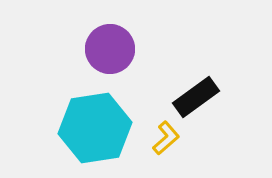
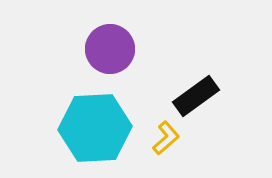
black rectangle: moved 1 px up
cyan hexagon: rotated 6 degrees clockwise
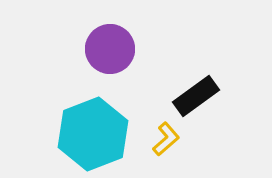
cyan hexagon: moved 2 px left, 6 px down; rotated 18 degrees counterclockwise
yellow L-shape: moved 1 px down
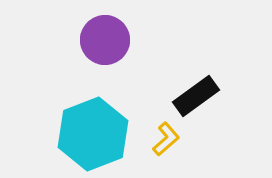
purple circle: moved 5 px left, 9 px up
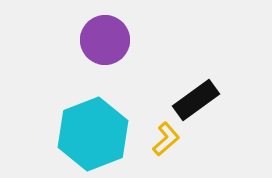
black rectangle: moved 4 px down
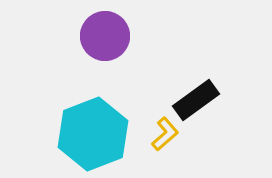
purple circle: moved 4 px up
yellow L-shape: moved 1 px left, 5 px up
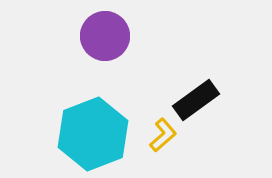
yellow L-shape: moved 2 px left, 1 px down
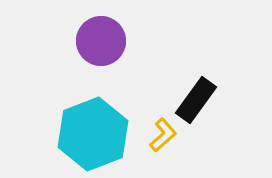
purple circle: moved 4 px left, 5 px down
black rectangle: rotated 18 degrees counterclockwise
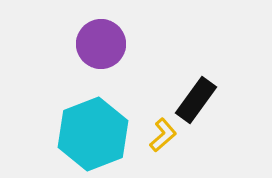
purple circle: moved 3 px down
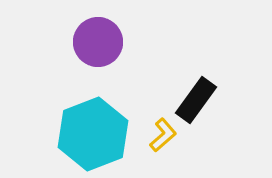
purple circle: moved 3 px left, 2 px up
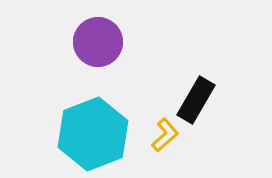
black rectangle: rotated 6 degrees counterclockwise
yellow L-shape: moved 2 px right
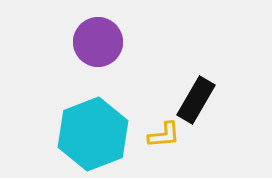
yellow L-shape: moved 1 px left; rotated 36 degrees clockwise
